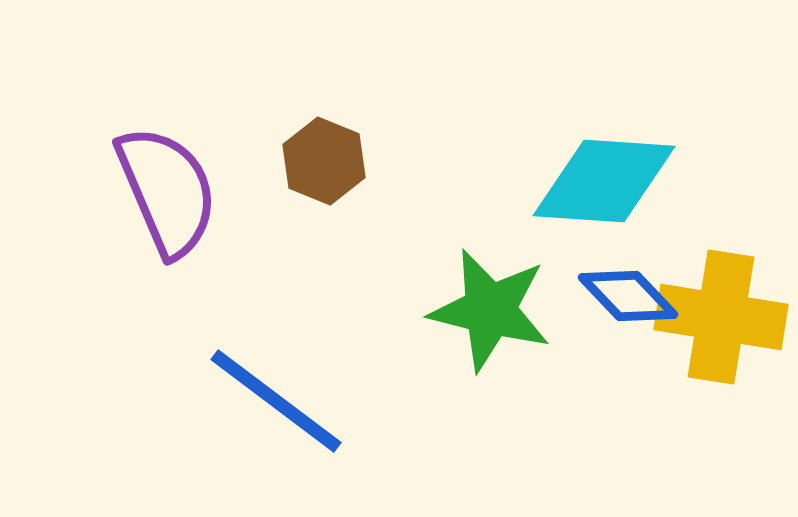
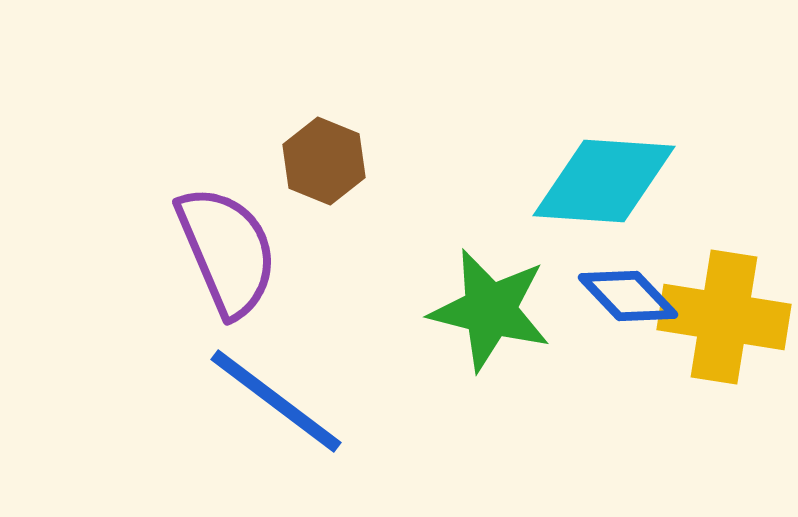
purple semicircle: moved 60 px right, 60 px down
yellow cross: moved 3 px right
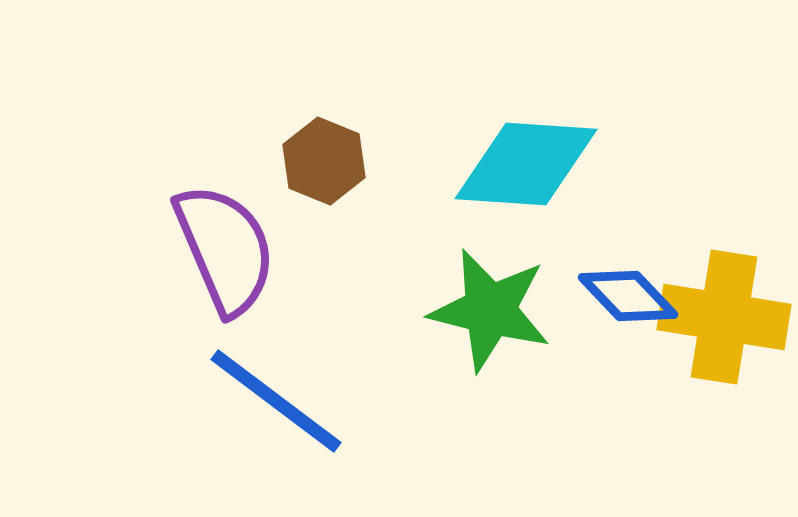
cyan diamond: moved 78 px left, 17 px up
purple semicircle: moved 2 px left, 2 px up
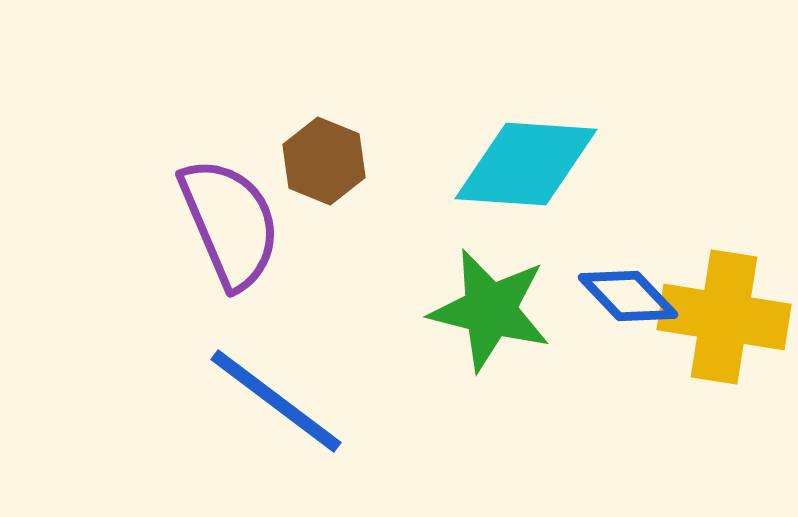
purple semicircle: moved 5 px right, 26 px up
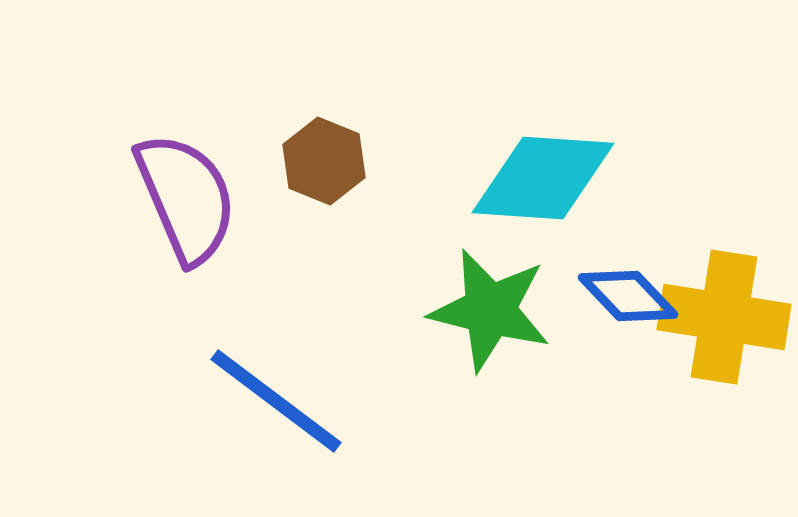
cyan diamond: moved 17 px right, 14 px down
purple semicircle: moved 44 px left, 25 px up
